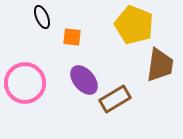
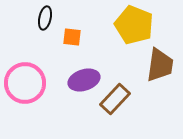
black ellipse: moved 3 px right, 1 px down; rotated 35 degrees clockwise
purple ellipse: rotated 68 degrees counterclockwise
brown rectangle: rotated 16 degrees counterclockwise
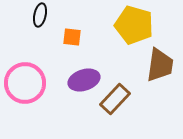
black ellipse: moved 5 px left, 3 px up
yellow pentagon: rotated 6 degrees counterclockwise
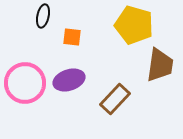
black ellipse: moved 3 px right, 1 px down
purple ellipse: moved 15 px left
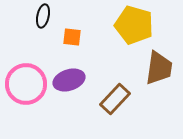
brown trapezoid: moved 1 px left, 3 px down
pink circle: moved 1 px right, 1 px down
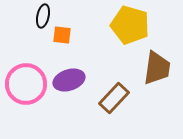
yellow pentagon: moved 4 px left
orange square: moved 10 px left, 2 px up
brown trapezoid: moved 2 px left
brown rectangle: moved 1 px left, 1 px up
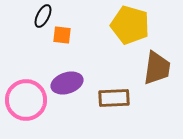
black ellipse: rotated 15 degrees clockwise
purple ellipse: moved 2 px left, 3 px down
pink circle: moved 16 px down
brown rectangle: rotated 44 degrees clockwise
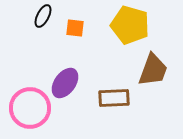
orange square: moved 13 px right, 7 px up
brown trapezoid: moved 4 px left, 2 px down; rotated 12 degrees clockwise
purple ellipse: moved 2 px left; rotated 36 degrees counterclockwise
pink circle: moved 4 px right, 8 px down
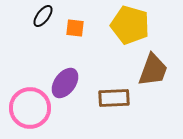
black ellipse: rotated 10 degrees clockwise
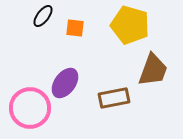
brown rectangle: rotated 8 degrees counterclockwise
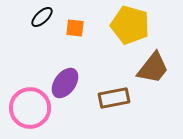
black ellipse: moved 1 px left, 1 px down; rotated 10 degrees clockwise
brown trapezoid: moved 2 px up; rotated 18 degrees clockwise
